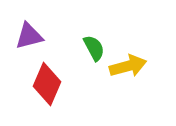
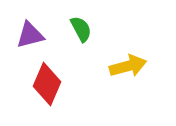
purple triangle: moved 1 px right, 1 px up
green semicircle: moved 13 px left, 19 px up
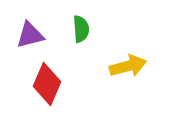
green semicircle: rotated 24 degrees clockwise
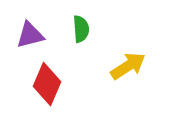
yellow arrow: rotated 18 degrees counterclockwise
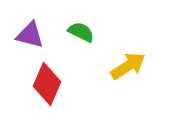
green semicircle: moved 3 px down; rotated 60 degrees counterclockwise
purple triangle: rotated 28 degrees clockwise
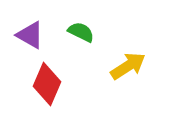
purple triangle: rotated 16 degrees clockwise
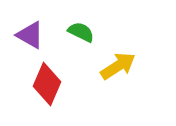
yellow arrow: moved 10 px left
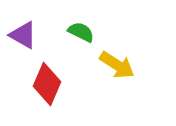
purple triangle: moved 7 px left
yellow arrow: moved 1 px left, 1 px up; rotated 66 degrees clockwise
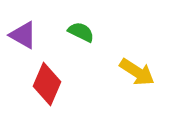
yellow arrow: moved 20 px right, 7 px down
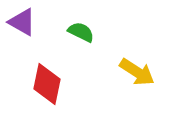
purple triangle: moved 1 px left, 13 px up
red diamond: rotated 12 degrees counterclockwise
